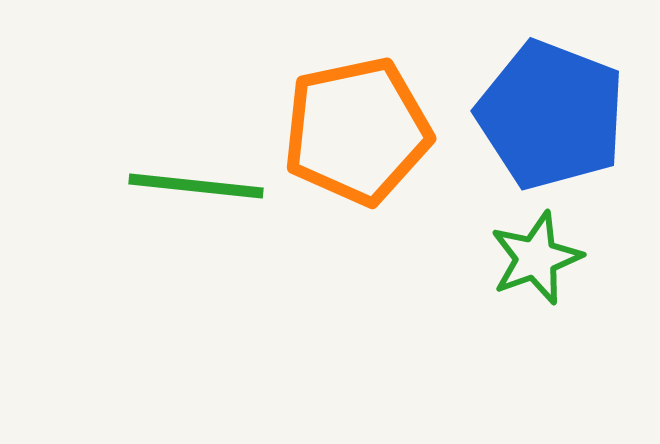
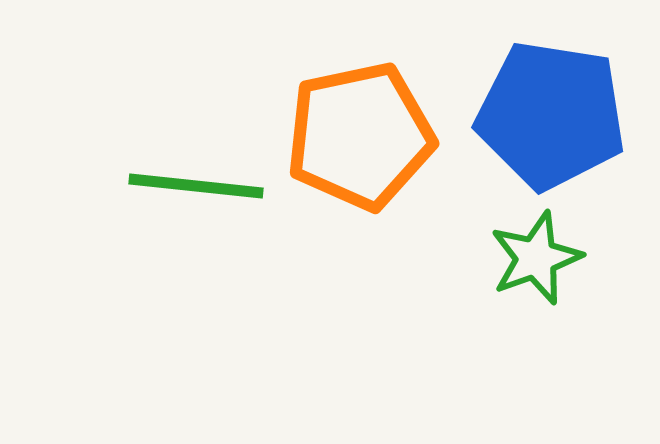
blue pentagon: rotated 12 degrees counterclockwise
orange pentagon: moved 3 px right, 5 px down
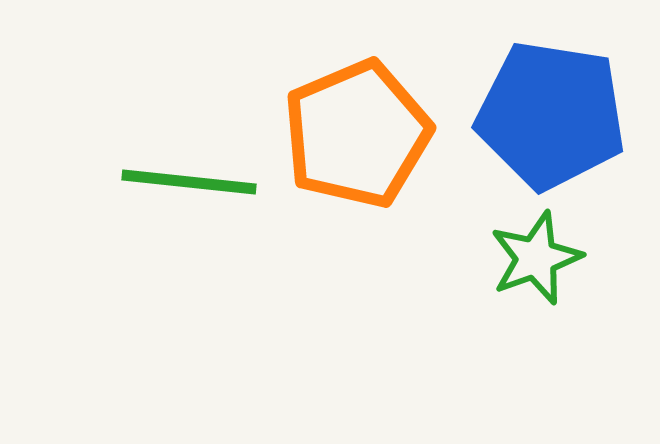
orange pentagon: moved 3 px left, 2 px up; rotated 11 degrees counterclockwise
green line: moved 7 px left, 4 px up
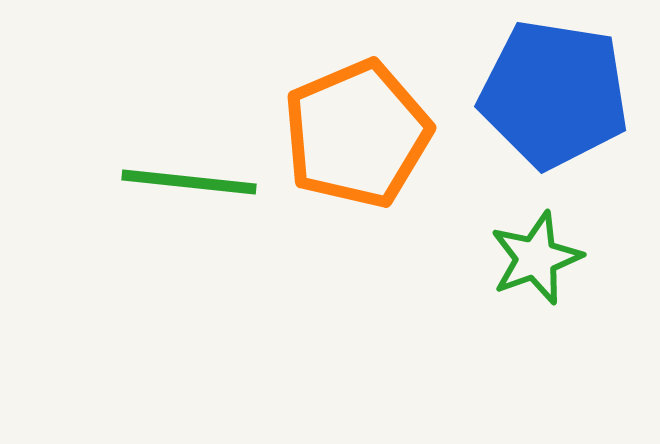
blue pentagon: moved 3 px right, 21 px up
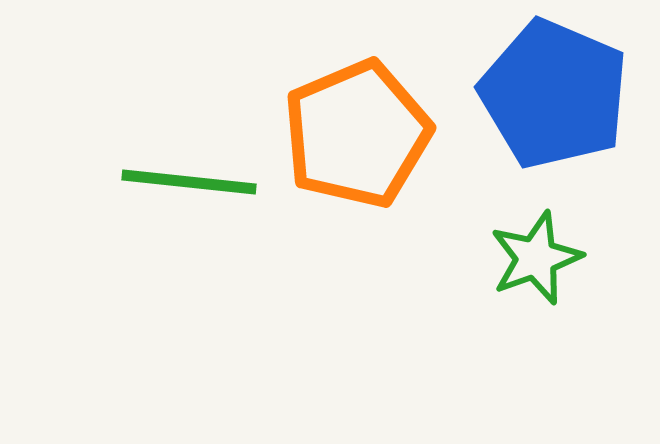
blue pentagon: rotated 14 degrees clockwise
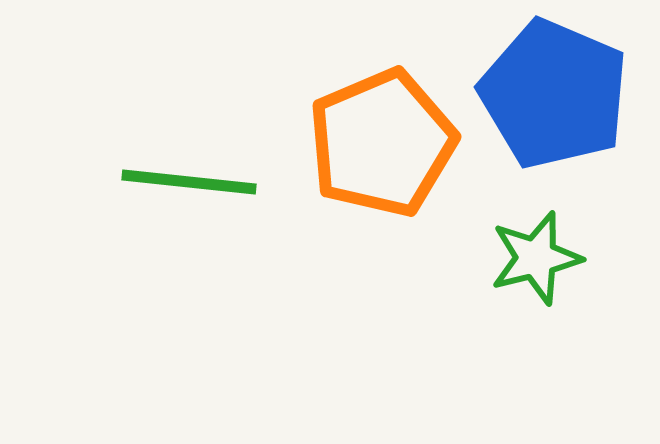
orange pentagon: moved 25 px right, 9 px down
green star: rotated 6 degrees clockwise
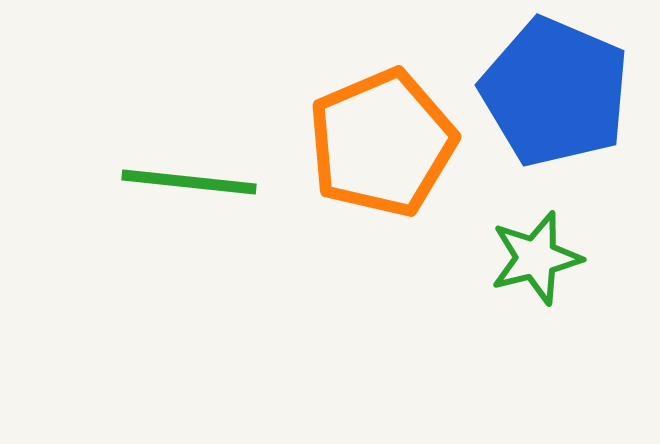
blue pentagon: moved 1 px right, 2 px up
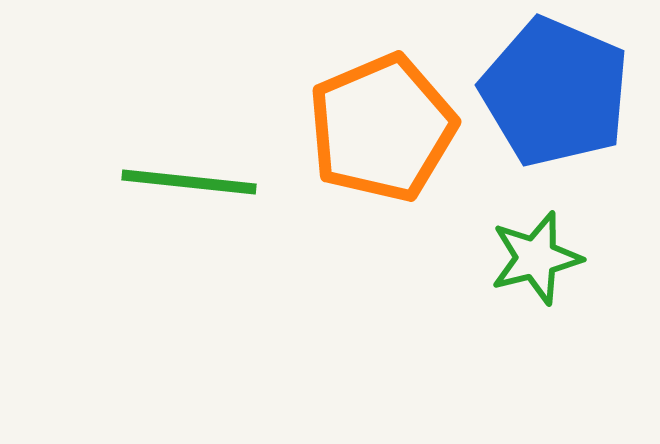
orange pentagon: moved 15 px up
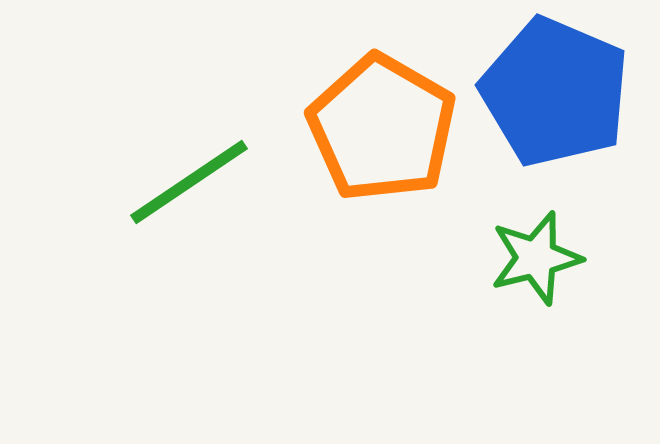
orange pentagon: rotated 19 degrees counterclockwise
green line: rotated 40 degrees counterclockwise
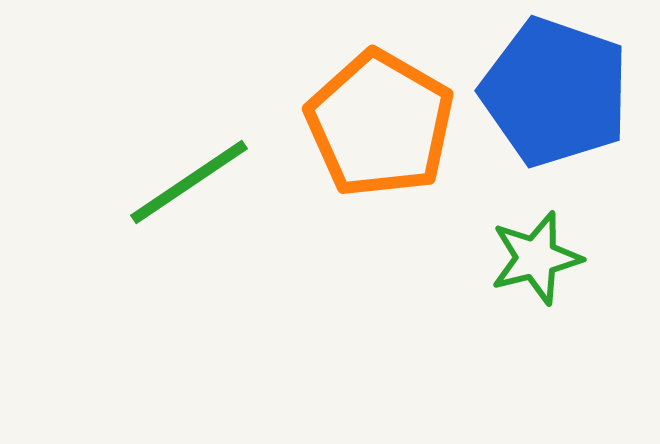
blue pentagon: rotated 4 degrees counterclockwise
orange pentagon: moved 2 px left, 4 px up
